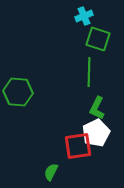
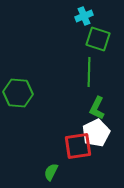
green hexagon: moved 1 px down
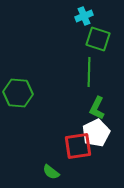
green semicircle: rotated 78 degrees counterclockwise
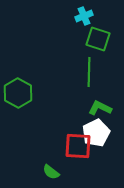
green hexagon: rotated 24 degrees clockwise
green L-shape: moved 3 px right; rotated 90 degrees clockwise
red square: rotated 12 degrees clockwise
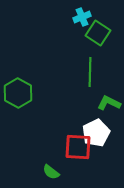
cyan cross: moved 2 px left, 1 px down
green square: moved 6 px up; rotated 15 degrees clockwise
green line: moved 1 px right
green L-shape: moved 9 px right, 5 px up
red square: moved 1 px down
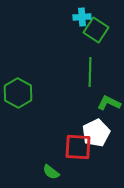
cyan cross: rotated 18 degrees clockwise
green square: moved 2 px left, 3 px up
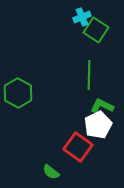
cyan cross: rotated 18 degrees counterclockwise
green line: moved 1 px left, 3 px down
green L-shape: moved 7 px left, 3 px down
white pentagon: moved 2 px right, 8 px up
red square: rotated 32 degrees clockwise
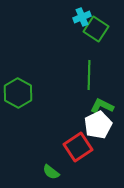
green square: moved 1 px up
red square: rotated 20 degrees clockwise
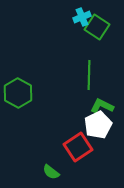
green square: moved 1 px right, 2 px up
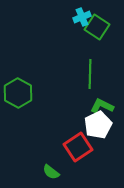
green line: moved 1 px right, 1 px up
